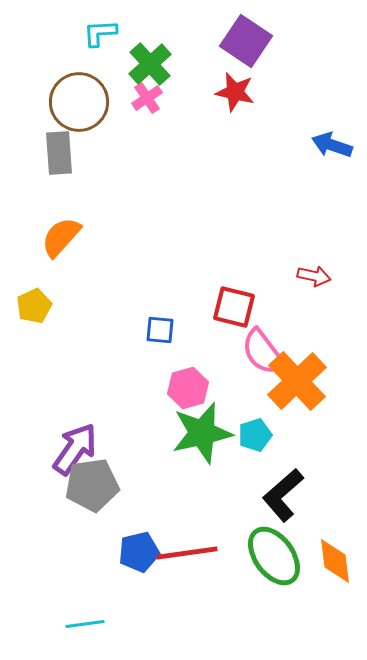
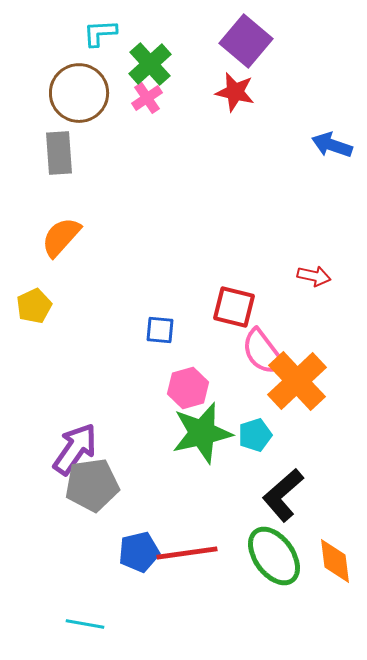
purple square: rotated 6 degrees clockwise
brown circle: moved 9 px up
cyan line: rotated 18 degrees clockwise
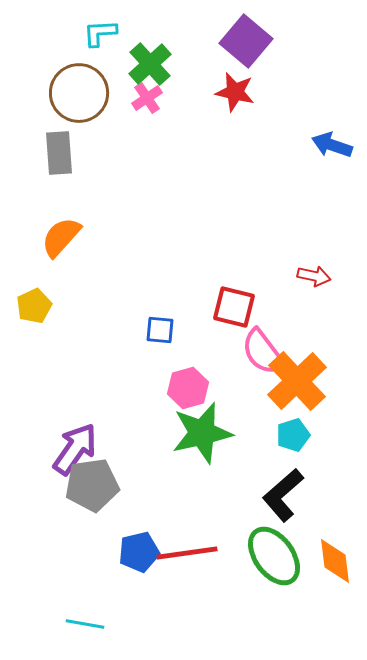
cyan pentagon: moved 38 px right
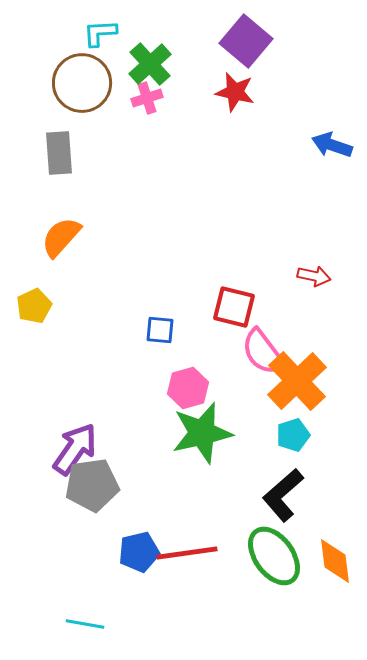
brown circle: moved 3 px right, 10 px up
pink cross: rotated 16 degrees clockwise
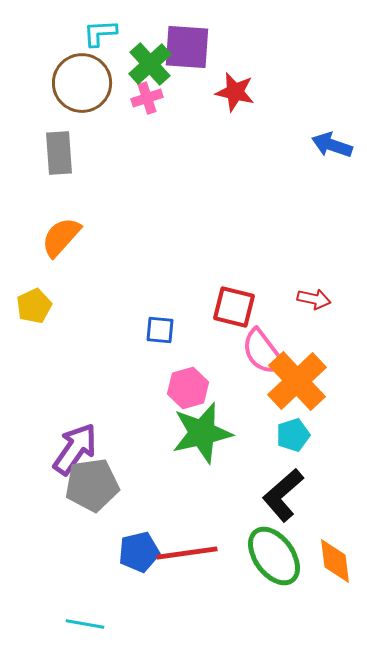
purple square: moved 59 px left, 6 px down; rotated 36 degrees counterclockwise
red arrow: moved 23 px down
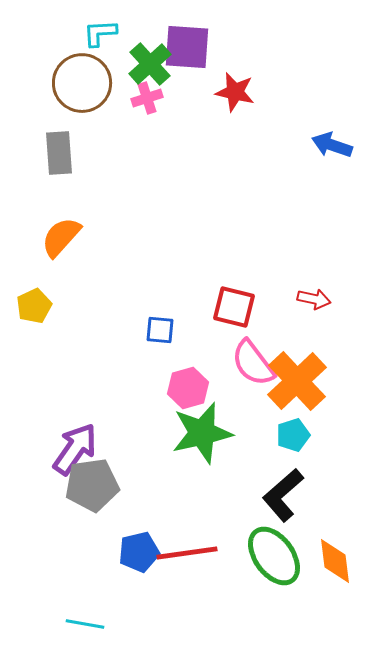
pink semicircle: moved 10 px left, 11 px down
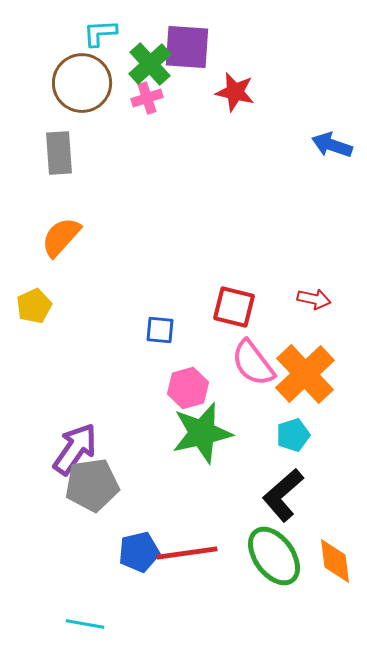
orange cross: moved 8 px right, 7 px up
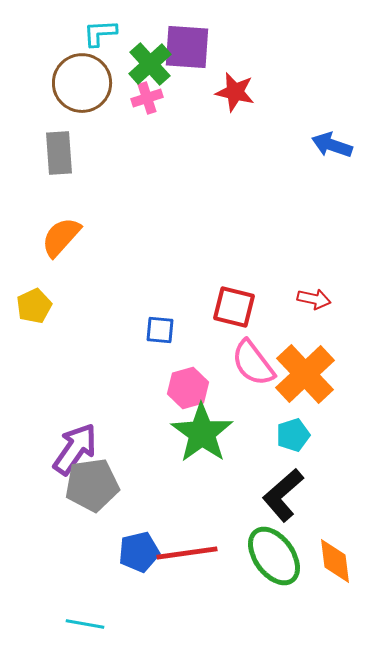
green star: rotated 24 degrees counterclockwise
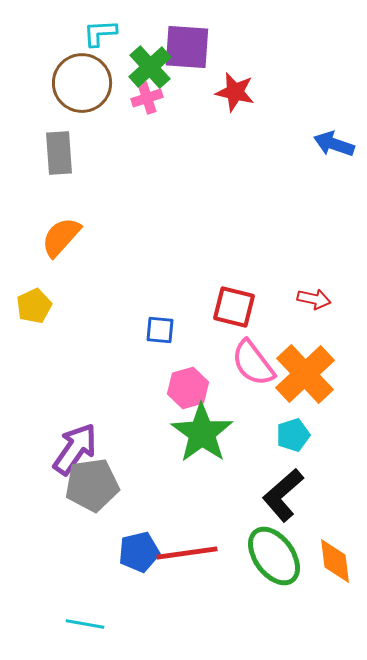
green cross: moved 3 px down
blue arrow: moved 2 px right, 1 px up
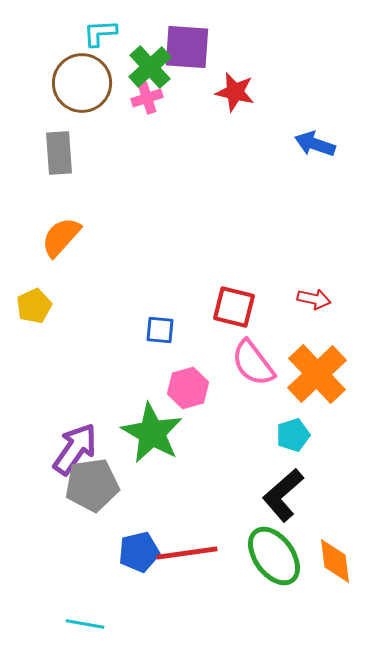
blue arrow: moved 19 px left
orange cross: moved 12 px right
green star: moved 50 px left; rotated 6 degrees counterclockwise
